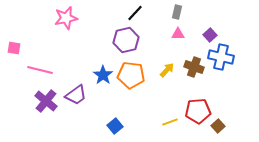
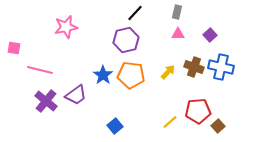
pink star: moved 9 px down
blue cross: moved 10 px down
yellow arrow: moved 1 px right, 2 px down
yellow line: rotated 21 degrees counterclockwise
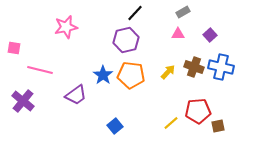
gray rectangle: moved 6 px right; rotated 48 degrees clockwise
purple cross: moved 23 px left
yellow line: moved 1 px right, 1 px down
brown square: rotated 32 degrees clockwise
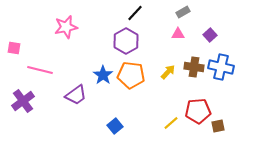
purple hexagon: moved 1 px down; rotated 15 degrees counterclockwise
brown cross: rotated 12 degrees counterclockwise
purple cross: rotated 15 degrees clockwise
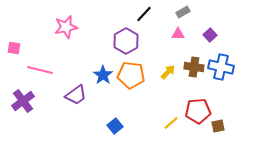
black line: moved 9 px right, 1 px down
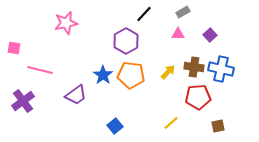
pink star: moved 4 px up
blue cross: moved 2 px down
red pentagon: moved 14 px up
